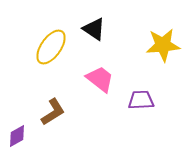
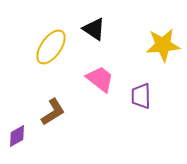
purple trapezoid: moved 4 px up; rotated 88 degrees counterclockwise
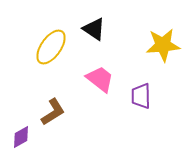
purple diamond: moved 4 px right, 1 px down
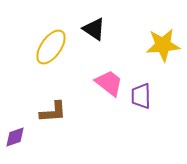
pink trapezoid: moved 9 px right, 4 px down
brown L-shape: rotated 28 degrees clockwise
purple diamond: moved 6 px left; rotated 10 degrees clockwise
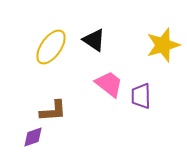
black triangle: moved 11 px down
yellow star: rotated 12 degrees counterclockwise
pink trapezoid: moved 1 px down
brown L-shape: moved 1 px up
purple diamond: moved 18 px right
